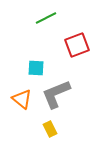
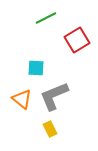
red square: moved 5 px up; rotated 10 degrees counterclockwise
gray L-shape: moved 2 px left, 2 px down
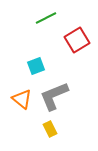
cyan square: moved 2 px up; rotated 24 degrees counterclockwise
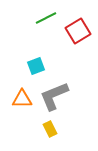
red square: moved 1 px right, 9 px up
orange triangle: rotated 40 degrees counterclockwise
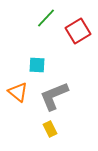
green line: rotated 20 degrees counterclockwise
cyan square: moved 1 px right, 1 px up; rotated 24 degrees clockwise
orange triangle: moved 4 px left, 7 px up; rotated 40 degrees clockwise
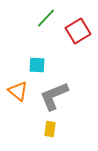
orange triangle: moved 1 px up
yellow rectangle: rotated 35 degrees clockwise
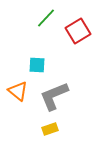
yellow rectangle: rotated 63 degrees clockwise
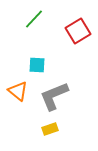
green line: moved 12 px left, 1 px down
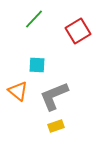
yellow rectangle: moved 6 px right, 3 px up
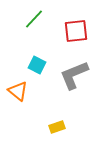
red square: moved 2 px left; rotated 25 degrees clockwise
cyan square: rotated 24 degrees clockwise
gray L-shape: moved 20 px right, 21 px up
yellow rectangle: moved 1 px right, 1 px down
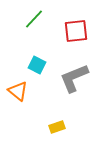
gray L-shape: moved 3 px down
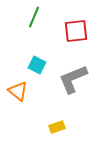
green line: moved 2 px up; rotated 20 degrees counterclockwise
gray L-shape: moved 1 px left, 1 px down
